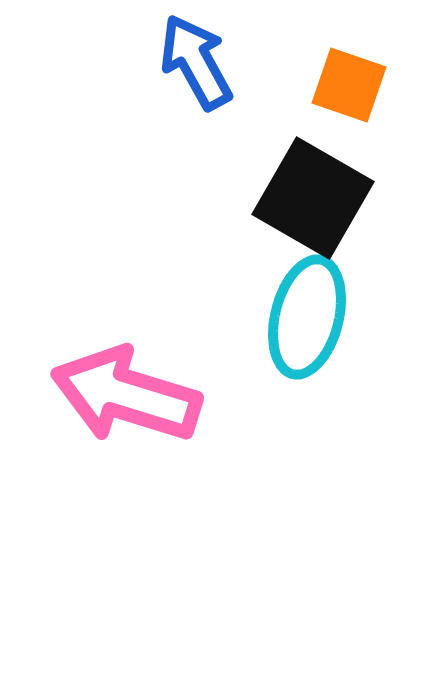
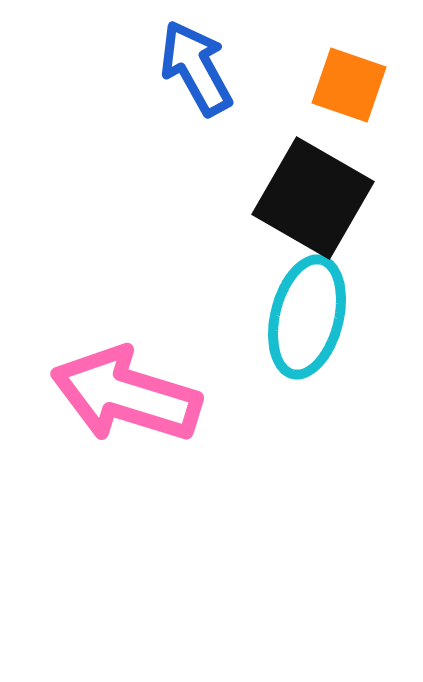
blue arrow: moved 6 px down
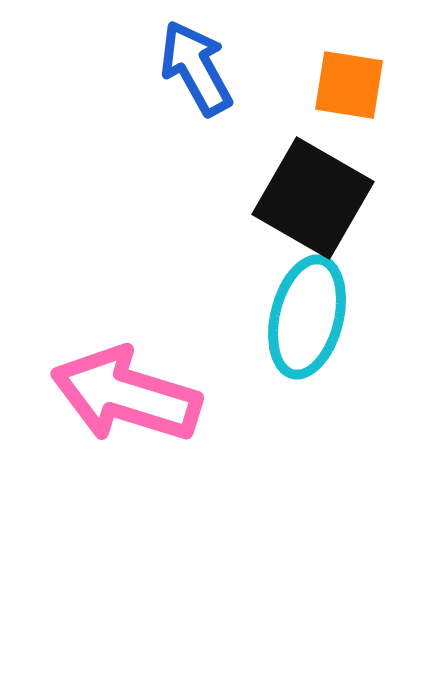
orange square: rotated 10 degrees counterclockwise
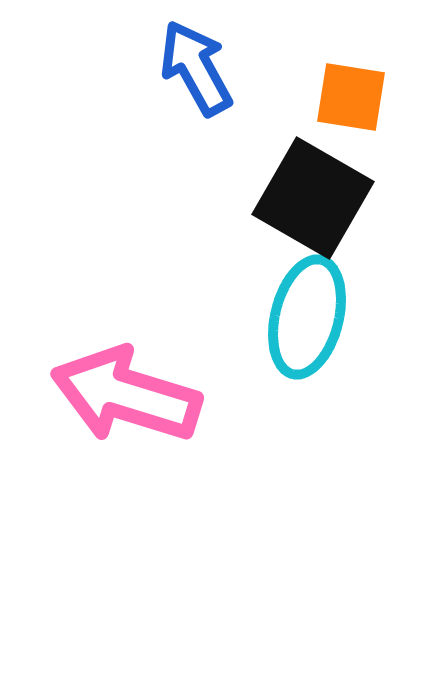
orange square: moved 2 px right, 12 px down
